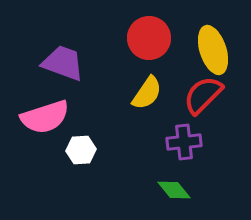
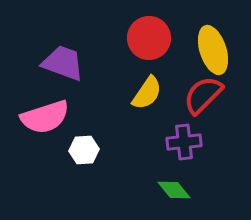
white hexagon: moved 3 px right
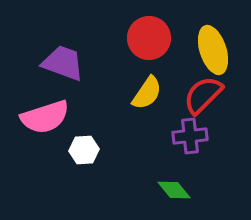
purple cross: moved 6 px right, 6 px up
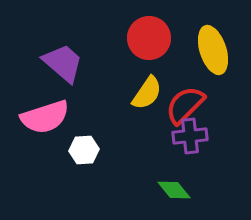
purple trapezoid: rotated 21 degrees clockwise
red semicircle: moved 18 px left, 10 px down
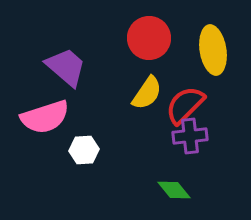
yellow ellipse: rotated 9 degrees clockwise
purple trapezoid: moved 3 px right, 4 px down
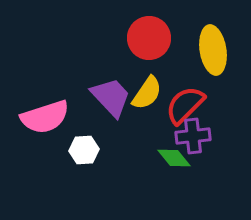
purple trapezoid: moved 45 px right, 30 px down; rotated 6 degrees clockwise
purple cross: moved 3 px right
green diamond: moved 32 px up
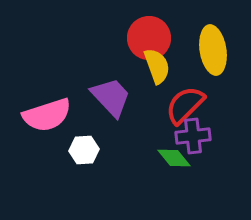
yellow semicircle: moved 10 px right, 27 px up; rotated 54 degrees counterclockwise
pink semicircle: moved 2 px right, 2 px up
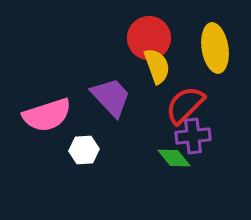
yellow ellipse: moved 2 px right, 2 px up
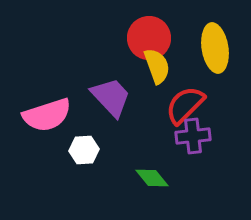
green diamond: moved 22 px left, 20 px down
